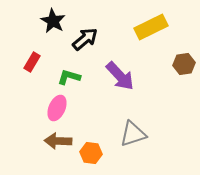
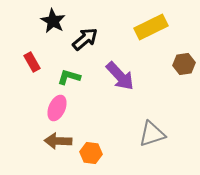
red rectangle: rotated 60 degrees counterclockwise
gray triangle: moved 19 px right
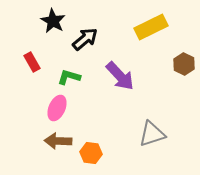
brown hexagon: rotated 25 degrees counterclockwise
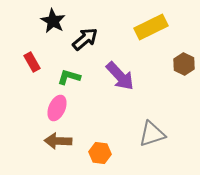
orange hexagon: moved 9 px right
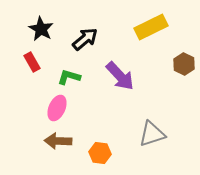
black star: moved 12 px left, 8 px down
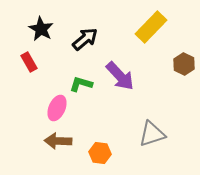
yellow rectangle: rotated 20 degrees counterclockwise
red rectangle: moved 3 px left
green L-shape: moved 12 px right, 7 px down
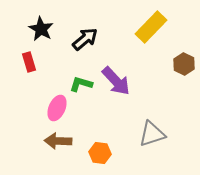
red rectangle: rotated 12 degrees clockwise
purple arrow: moved 4 px left, 5 px down
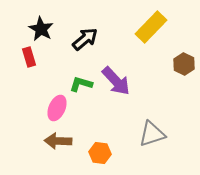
red rectangle: moved 5 px up
